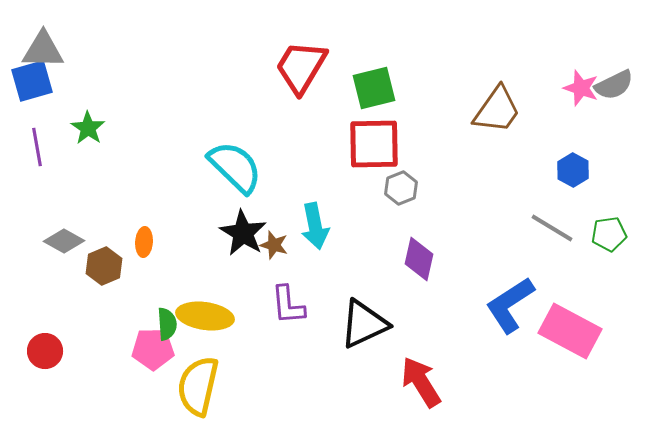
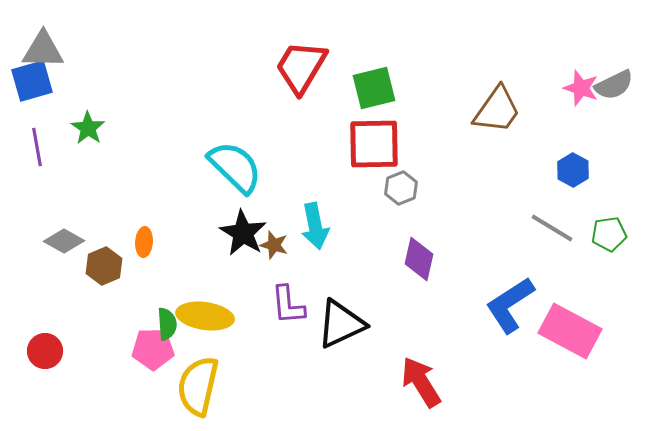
black triangle: moved 23 px left
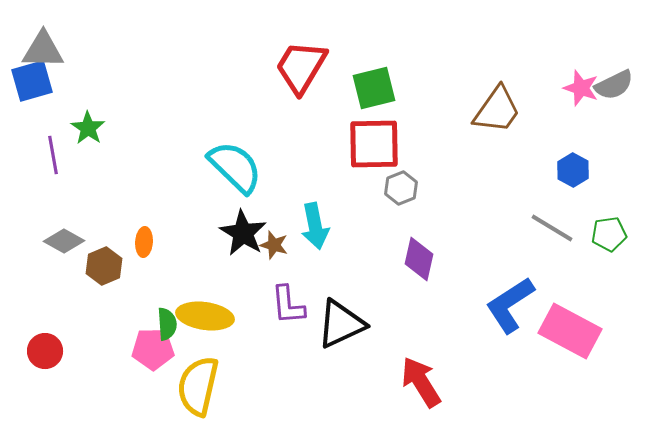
purple line: moved 16 px right, 8 px down
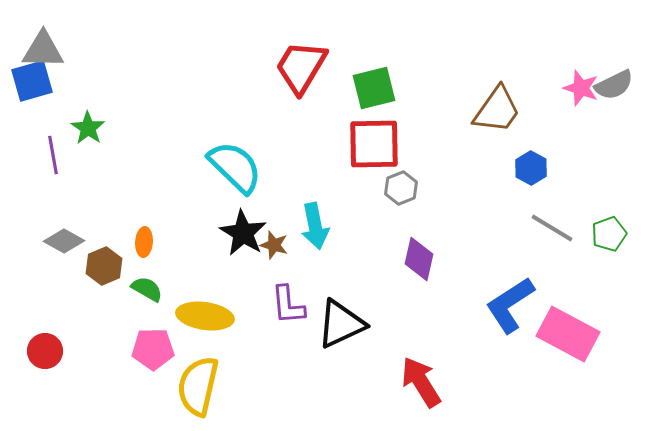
blue hexagon: moved 42 px left, 2 px up
green pentagon: rotated 12 degrees counterclockwise
green semicircle: moved 20 px left, 35 px up; rotated 56 degrees counterclockwise
pink rectangle: moved 2 px left, 3 px down
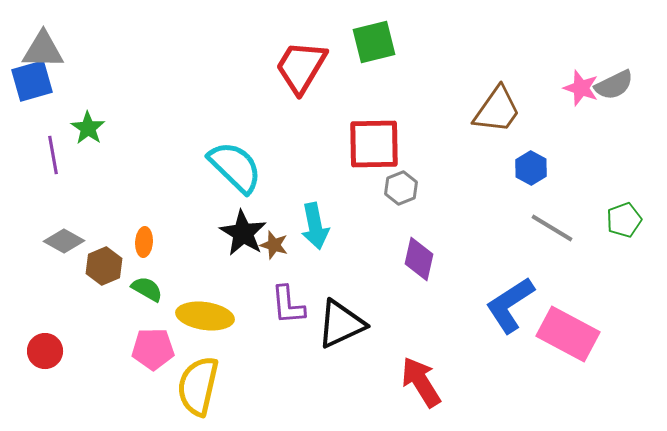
green square: moved 46 px up
green pentagon: moved 15 px right, 14 px up
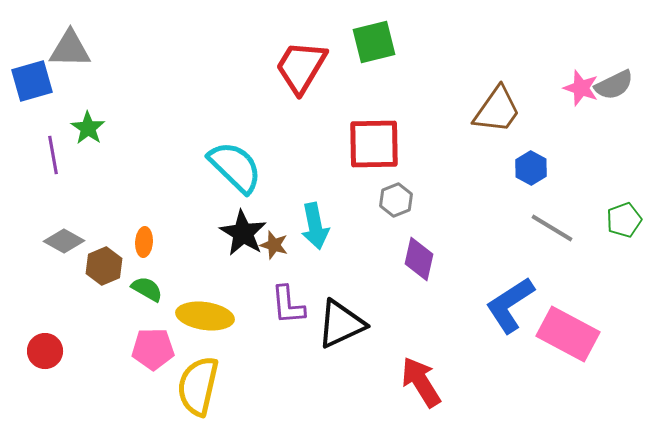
gray triangle: moved 27 px right, 1 px up
gray hexagon: moved 5 px left, 12 px down
